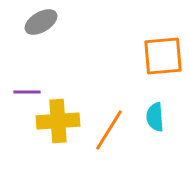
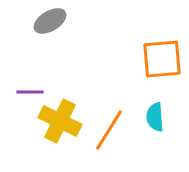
gray ellipse: moved 9 px right, 1 px up
orange square: moved 1 px left, 3 px down
purple line: moved 3 px right
yellow cross: moved 2 px right; rotated 30 degrees clockwise
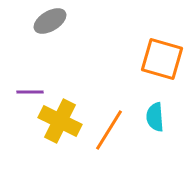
orange square: rotated 21 degrees clockwise
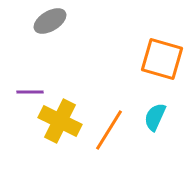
cyan semicircle: rotated 28 degrees clockwise
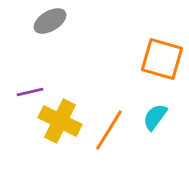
purple line: rotated 12 degrees counterclockwise
cyan semicircle: rotated 12 degrees clockwise
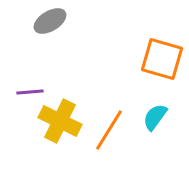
purple line: rotated 8 degrees clockwise
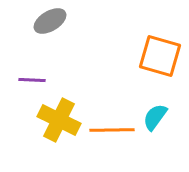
orange square: moved 2 px left, 3 px up
purple line: moved 2 px right, 12 px up; rotated 8 degrees clockwise
yellow cross: moved 1 px left, 1 px up
orange line: moved 3 px right; rotated 57 degrees clockwise
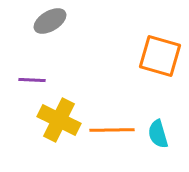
cyan semicircle: moved 3 px right, 17 px down; rotated 52 degrees counterclockwise
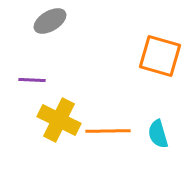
orange line: moved 4 px left, 1 px down
